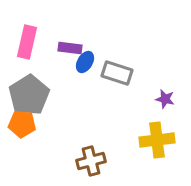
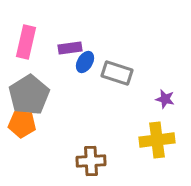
pink rectangle: moved 1 px left
purple rectangle: rotated 15 degrees counterclockwise
brown cross: rotated 12 degrees clockwise
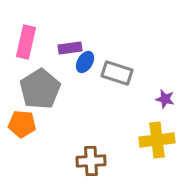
gray pentagon: moved 11 px right, 6 px up
